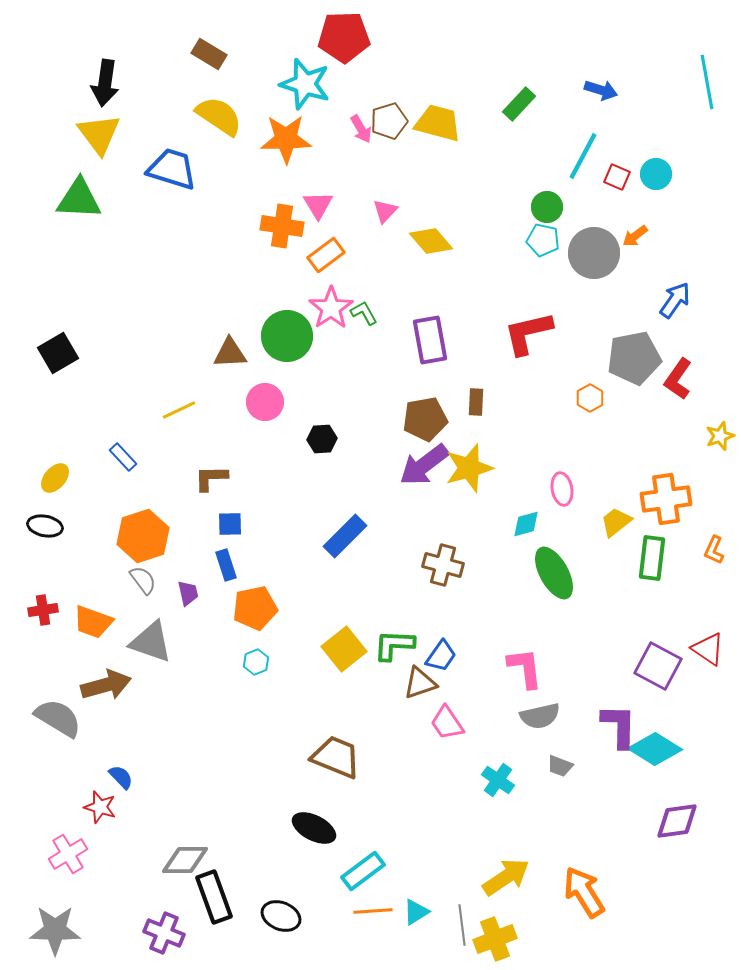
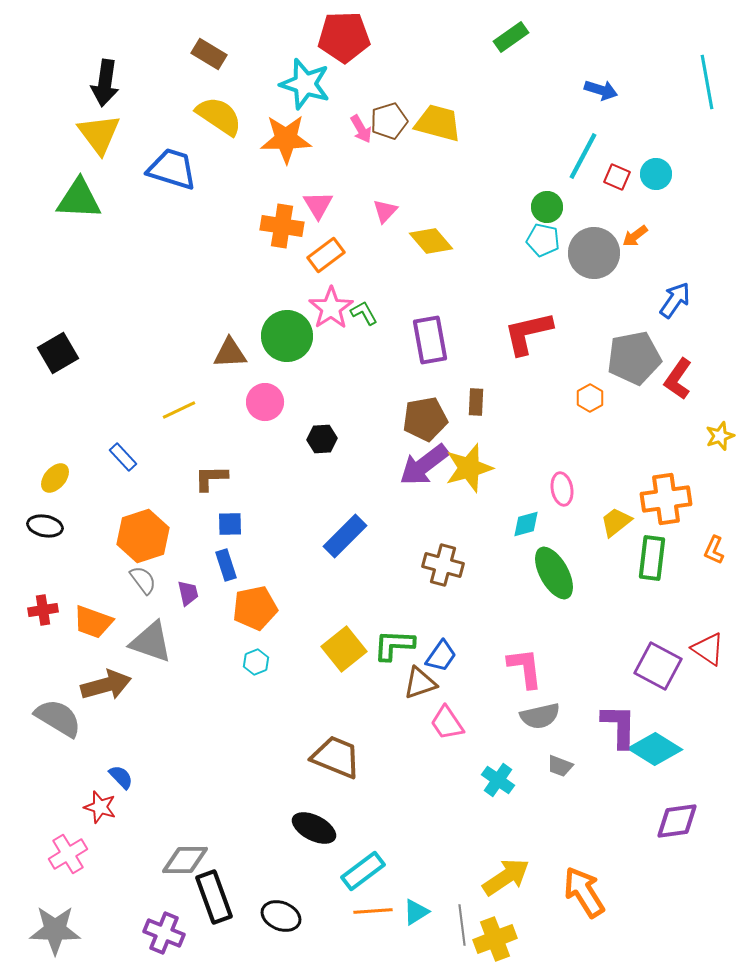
green rectangle at (519, 104): moved 8 px left, 67 px up; rotated 12 degrees clockwise
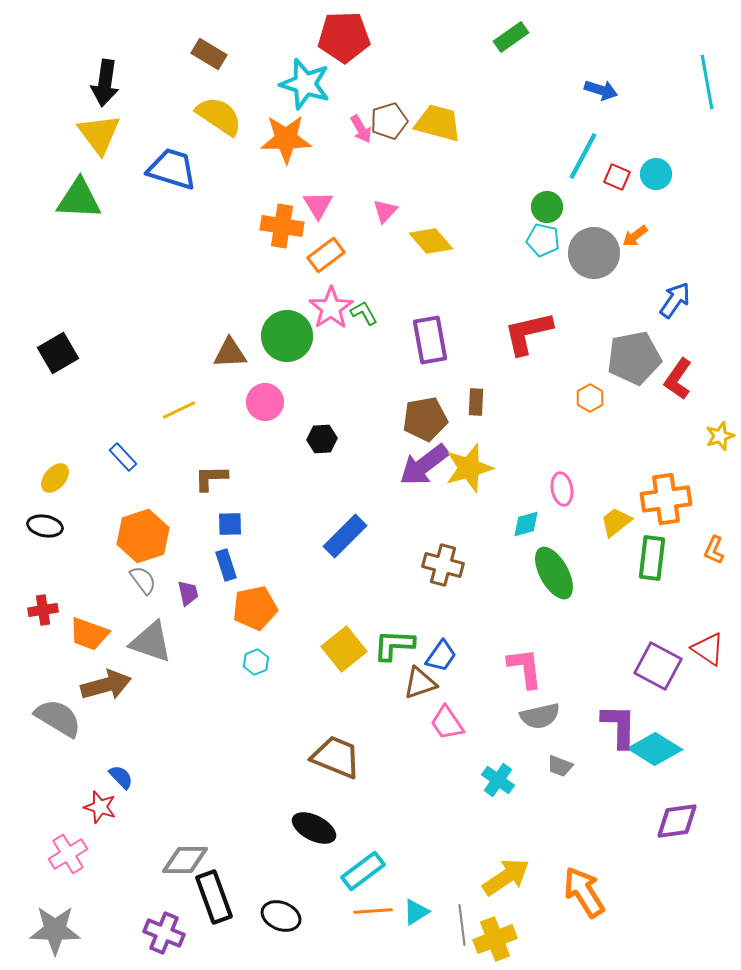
orange trapezoid at (93, 622): moved 4 px left, 12 px down
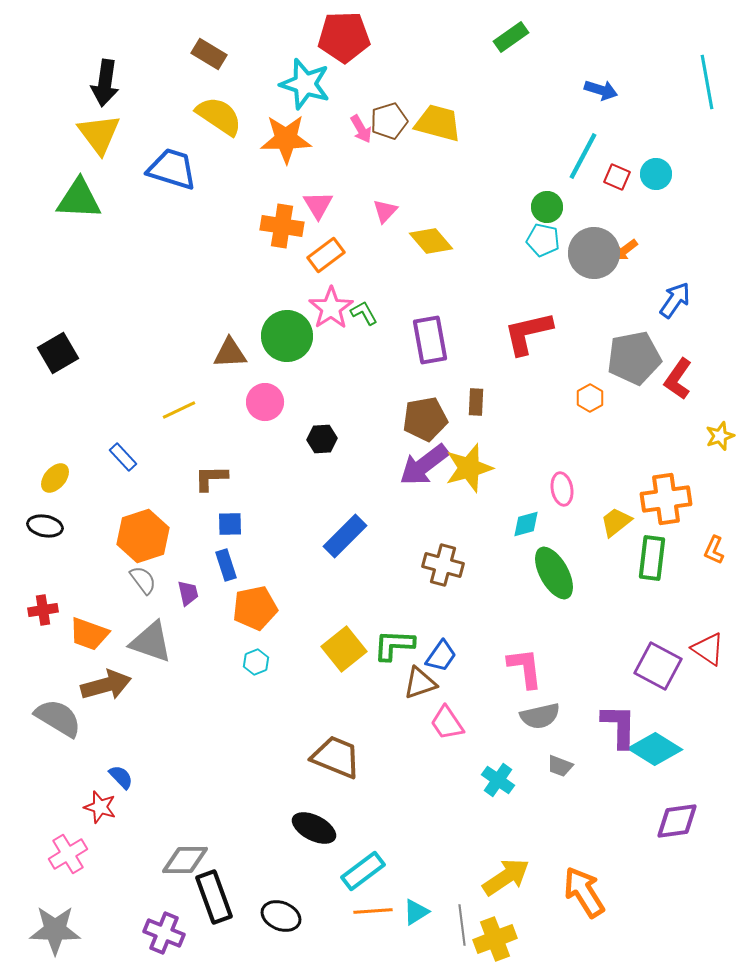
orange arrow at (635, 236): moved 10 px left, 14 px down
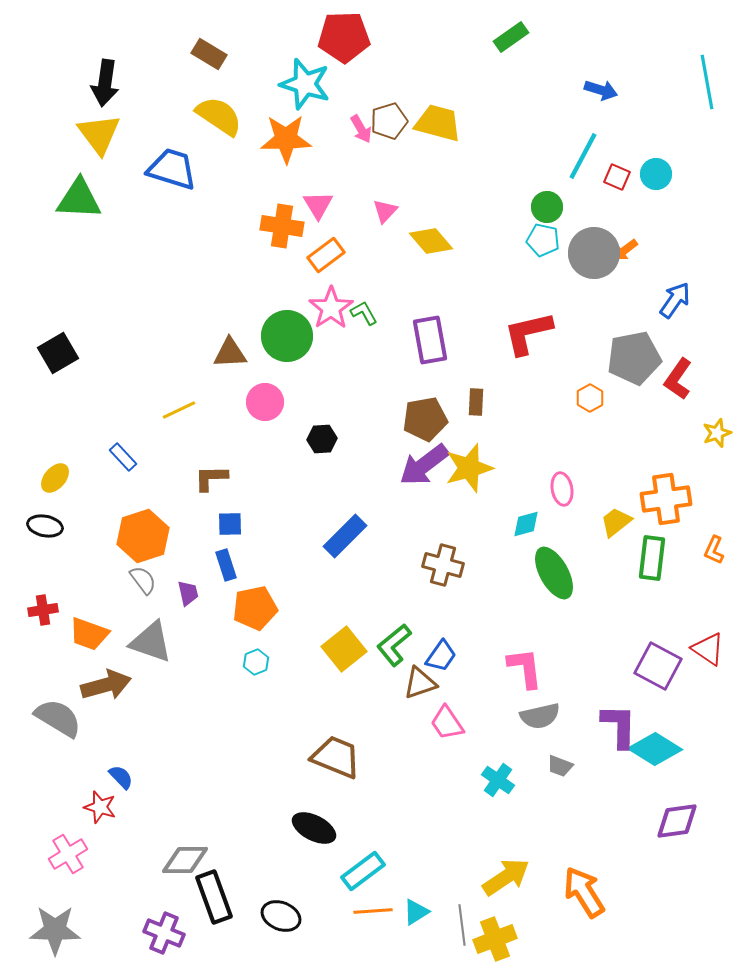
yellow star at (720, 436): moved 3 px left, 3 px up
green L-shape at (394, 645): rotated 42 degrees counterclockwise
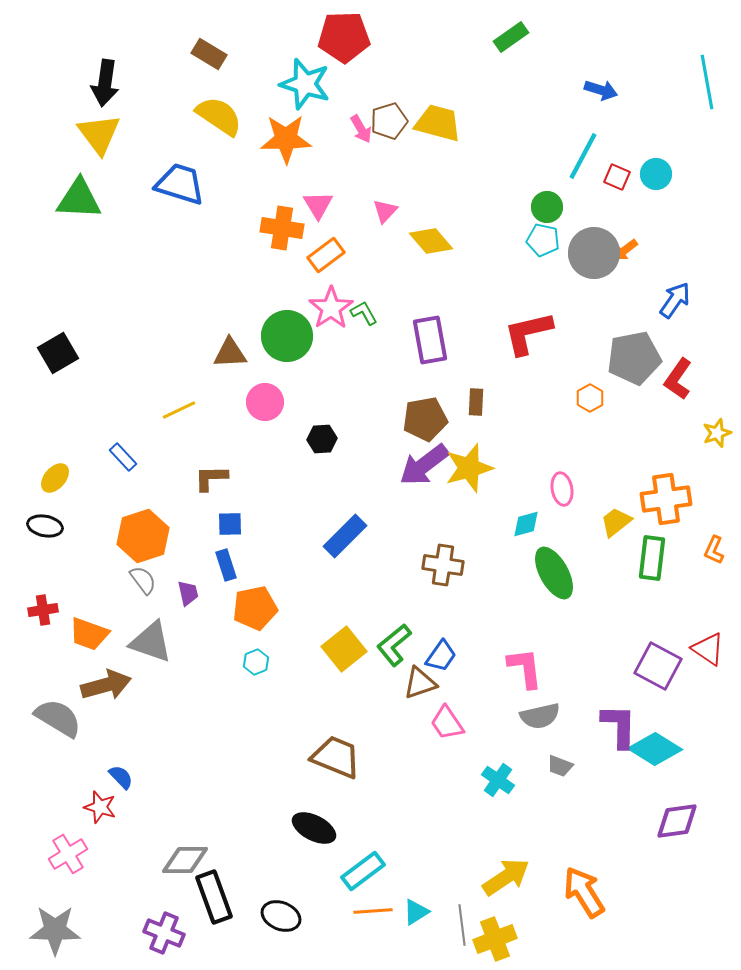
blue trapezoid at (172, 169): moved 8 px right, 15 px down
orange cross at (282, 226): moved 2 px down
brown cross at (443, 565): rotated 6 degrees counterclockwise
